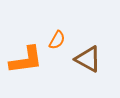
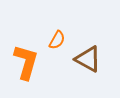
orange L-shape: moved 2 px down; rotated 66 degrees counterclockwise
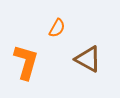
orange semicircle: moved 12 px up
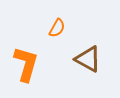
orange L-shape: moved 2 px down
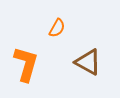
brown triangle: moved 3 px down
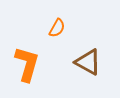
orange L-shape: moved 1 px right
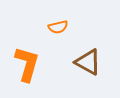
orange semicircle: moved 1 px right, 1 px up; rotated 48 degrees clockwise
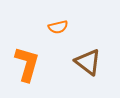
brown triangle: rotated 8 degrees clockwise
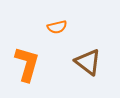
orange semicircle: moved 1 px left
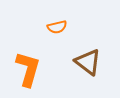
orange L-shape: moved 1 px right, 5 px down
